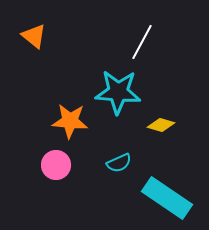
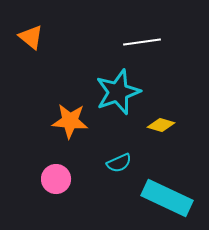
orange triangle: moved 3 px left, 1 px down
white line: rotated 54 degrees clockwise
cyan star: rotated 24 degrees counterclockwise
pink circle: moved 14 px down
cyan rectangle: rotated 9 degrees counterclockwise
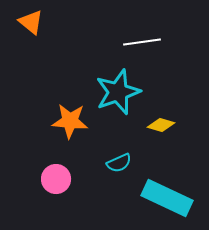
orange triangle: moved 15 px up
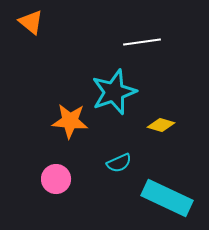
cyan star: moved 4 px left
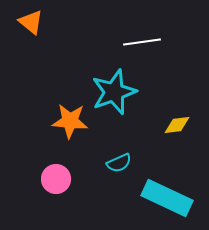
yellow diamond: moved 16 px right; rotated 24 degrees counterclockwise
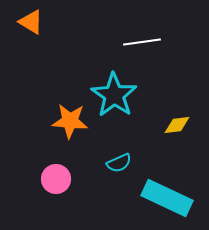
orange triangle: rotated 8 degrees counterclockwise
cyan star: moved 3 px down; rotated 18 degrees counterclockwise
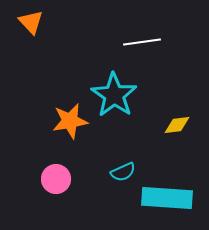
orange triangle: rotated 16 degrees clockwise
orange star: rotated 15 degrees counterclockwise
cyan semicircle: moved 4 px right, 9 px down
cyan rectangle: rotated 21 degrees counterclockwise
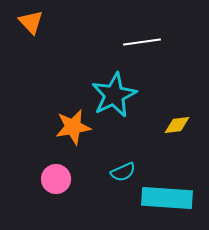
cyan star: rotated 12 degrees clockwise
orange star: moved 3 px right, 6 px down
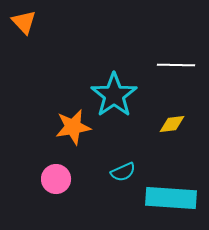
orange triangle: moved 7 px left
white line: moved 34 px right, 23 px down; rotated 9 degrees clockwise
cyan star: rotated 9 degrees counterclockwise
yellow diamond: moved 5 px left, 1 px up
cyan rectangle: moved 4 px right
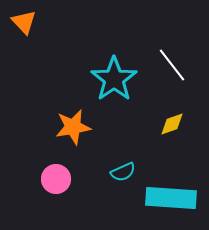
white line: moved 4 px left; rotated 51 degrees clockwise
cyan star: moved 16 px up
yellow diamond: rotated 12 degrees counterclockwise
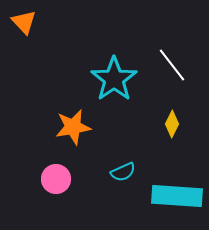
yellow diamond: rotated 44 degrees counterclockwise
cyan rectangle: moved 6 px right, 2 px up
